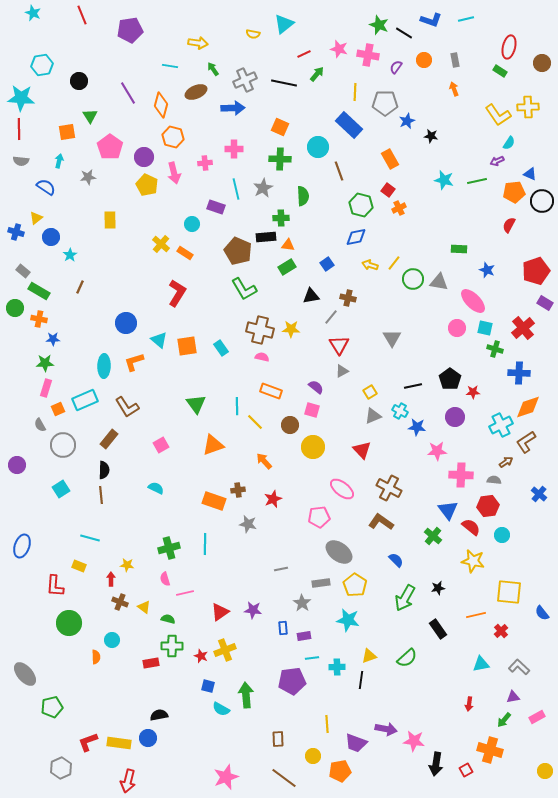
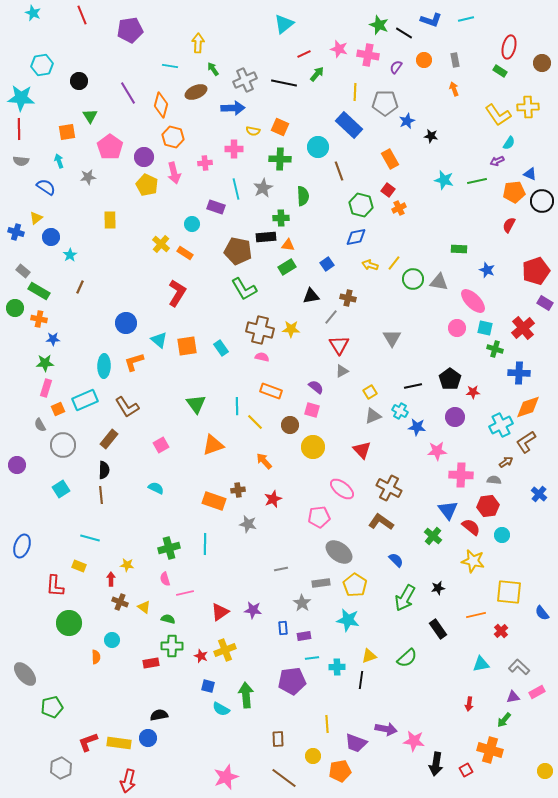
yellow semicircle at (253, 34): moved 97 px down
yellow arrow at (198, 43): rotated 96 degrees counterclockwise
cyan arrow at (59, 161): rotated 32 degrees counterclockwise
brown pentagon at (238, 251): rotated 12 degrees counterclockwise
pink rectangle at (537, 717): moved 25 px up
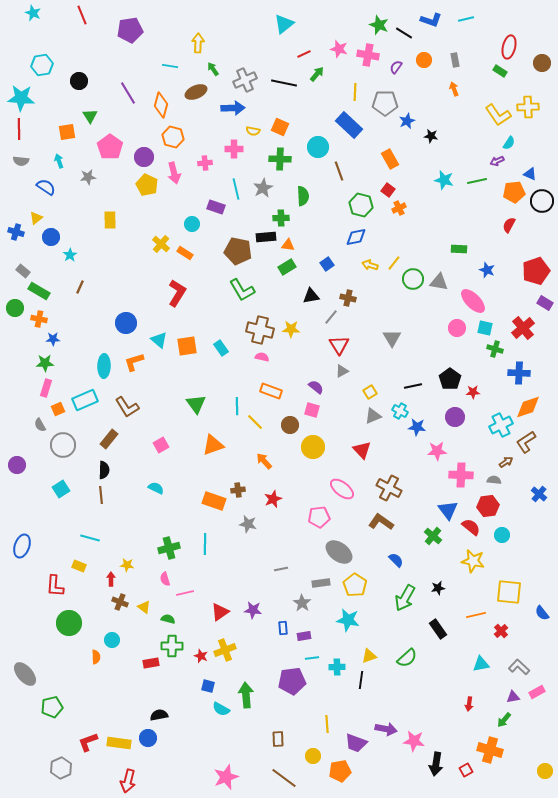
green L-shape at (244, 289): moved 2 px left, 1 px down
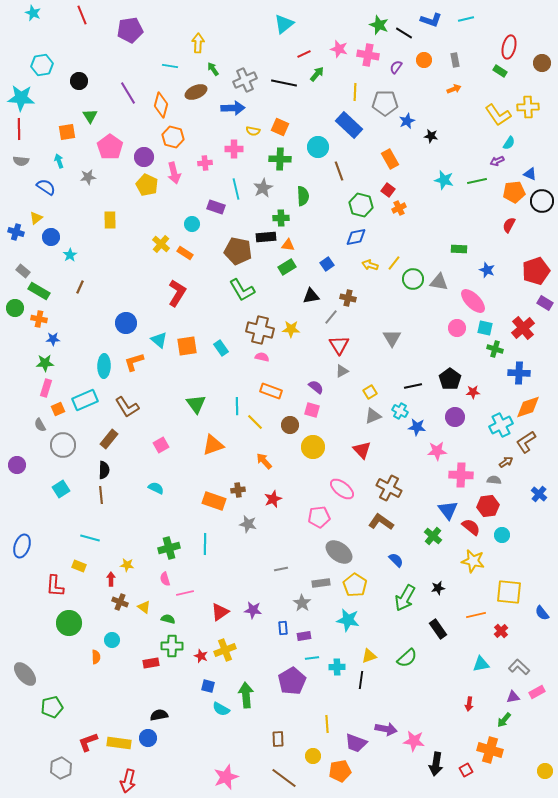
orange arrow at (454, 89): rotated 88 degrees clockwise
purple pentagon at (292, 681): rotated 24 degrees counterclockwise
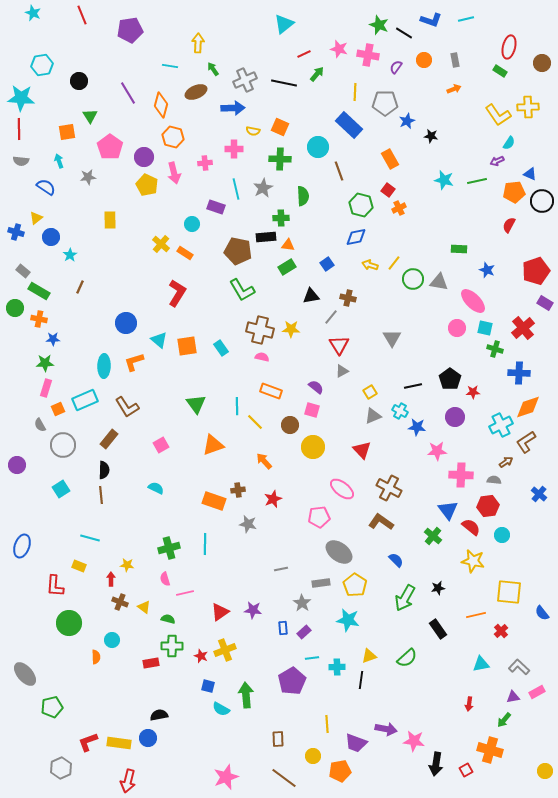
purple rectangle at (304, 636): moved 4 px up; rotated 32 degrees counterclockwise
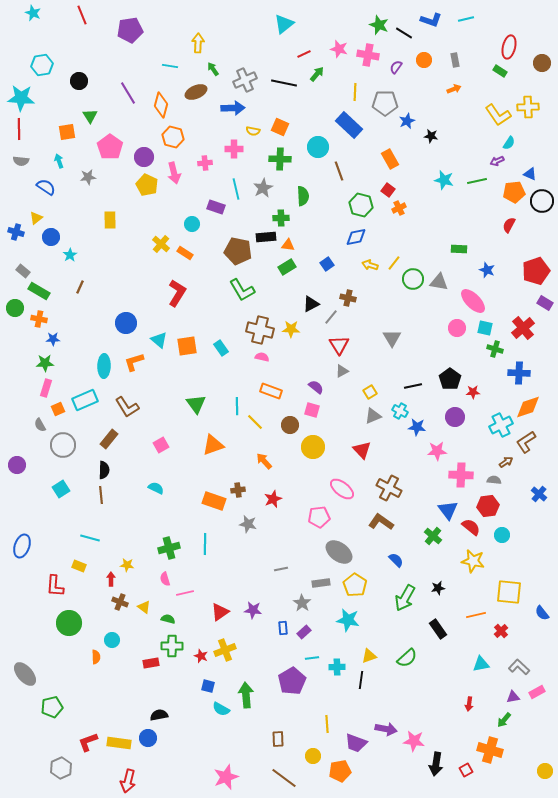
black triangle at (311, 296): moved 8 px down; rotated 18 degrees counterclockwise
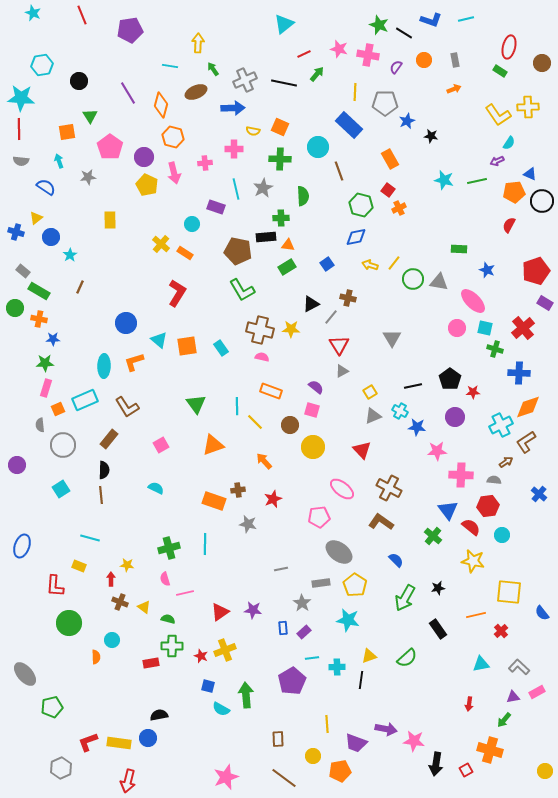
gray semicircle at (40, 425): rotated 24 degrees clockwise
